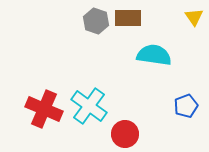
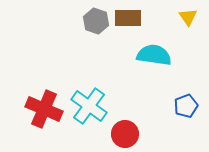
yellow triangle: moved 6 px left
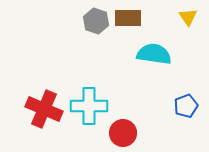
cyan semicircle: moved 1 px up
cyan cross: rotated 36 degrees counterclockwise
red circle: moved 2 px left, 1 px up
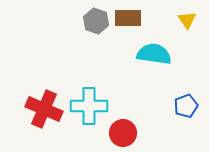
yellow triangle: moved 1 px left, 3 px down
